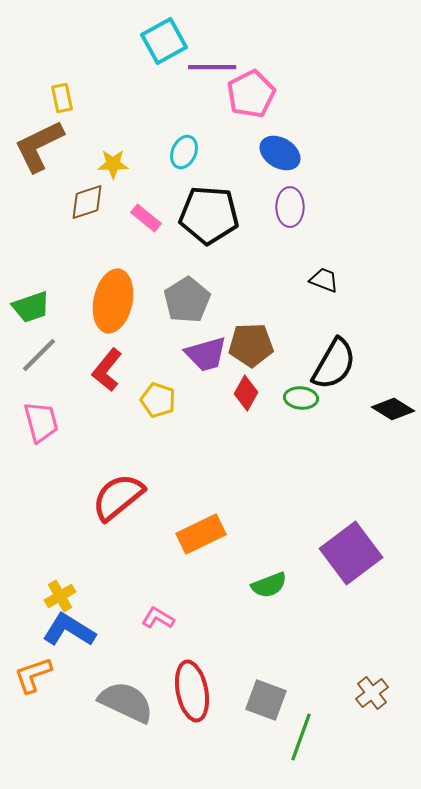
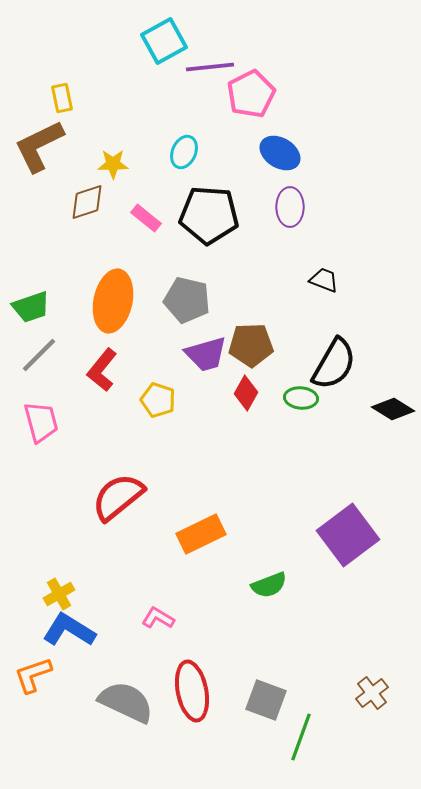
purple line: moved 2 px left; rotated 6 degrees counterclockwise
gray pentagon: rotated 27 degrees counterclockwise
red L-shape: moved 5 px left
purple square: moved 3 px left, 18 px up
yellow cross: moved 1 px left, 2 px up
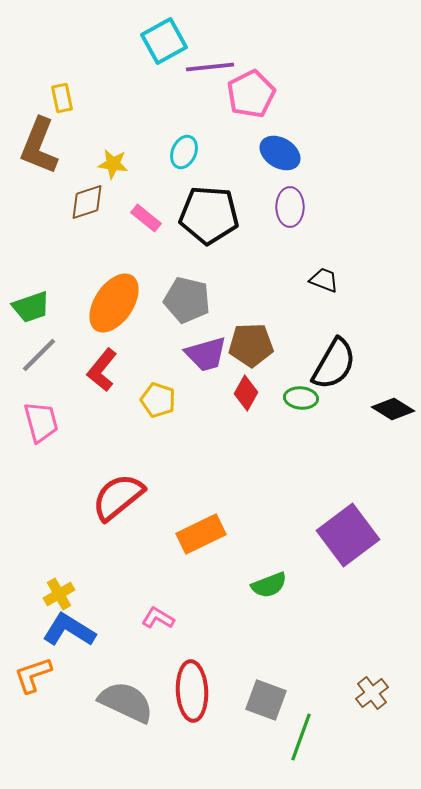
brown L-shape: rotated 42 degrees counterclockwise
yellow star: rotated 8 degrees clockwise
orange ellipse: moved 1 px right, 2 px down; rotated 22 degrees clockwise
red ellipse: rotated 8 degrees clockwise
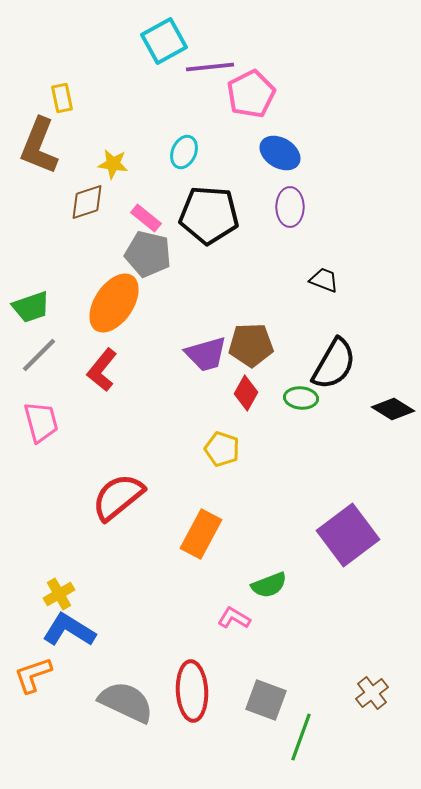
gray pentagon: moved 39 px left, 46 px up
yellow pentagon: moved 64 px right, 49 px down
orange rectangle: rotated 36 degrees counterclockwise
pink L-shape: moved 76 px right
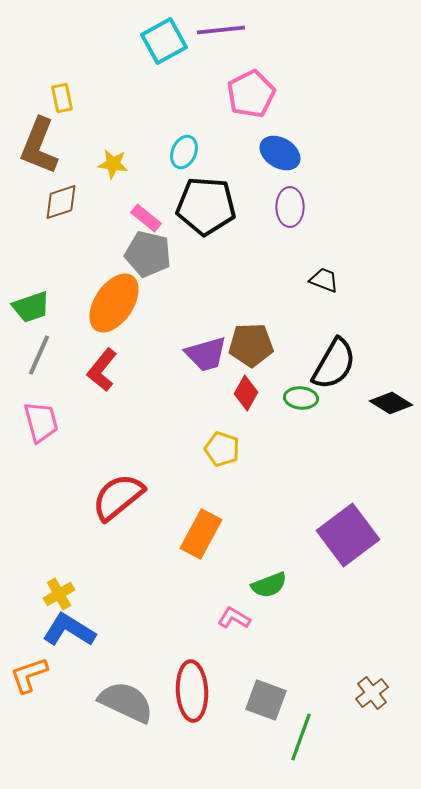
purple line: moved 11 px right, 37 px up
brown diamond: moved 26 px left
black pentagon: moved 3 px left, 9 px up
gray line: rotated 21 degrees counterclockwise
black diamond: moved 2 px left, 6 px up
orange L-shape: moved 4 px left
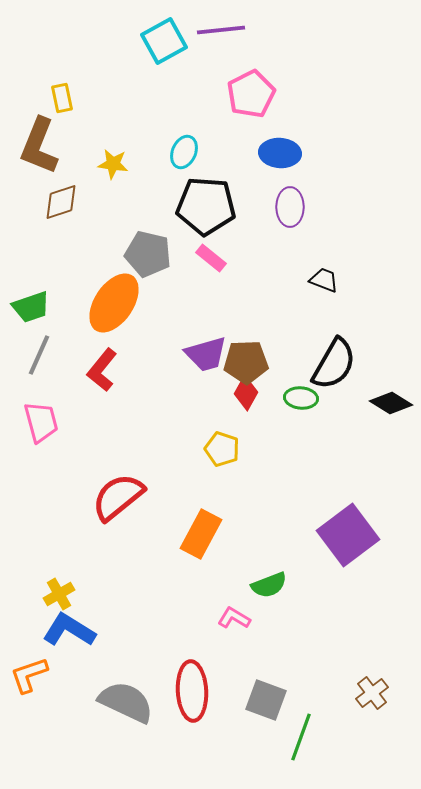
blue ellipse: rotated 27 degrees counterclockwise
pink rectangle: moved 65 px right, 40 px down
brown pentagon: moved 5 px left, 17 px down
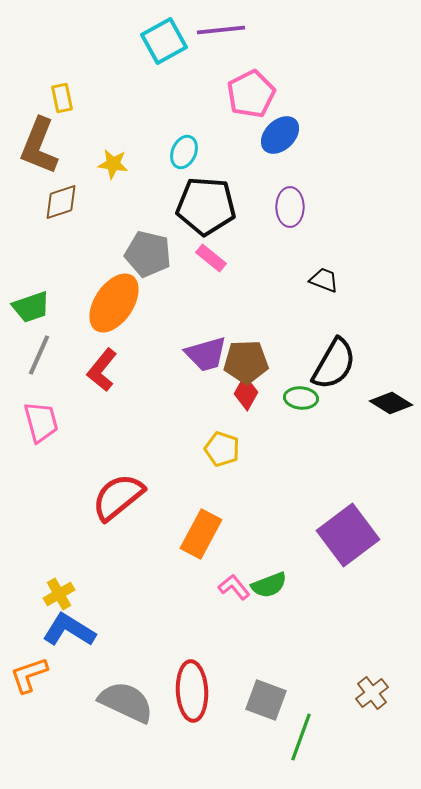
blue ellipse: moved 18 px up; rotated 48 degrees counterclockwise
pink L-shape: moved 31 px up; rotated 20 degrees clockwise
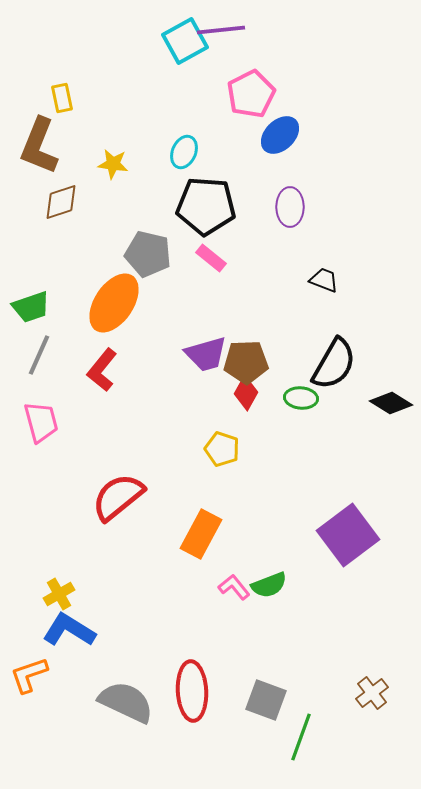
cyan square: moved 21 px right
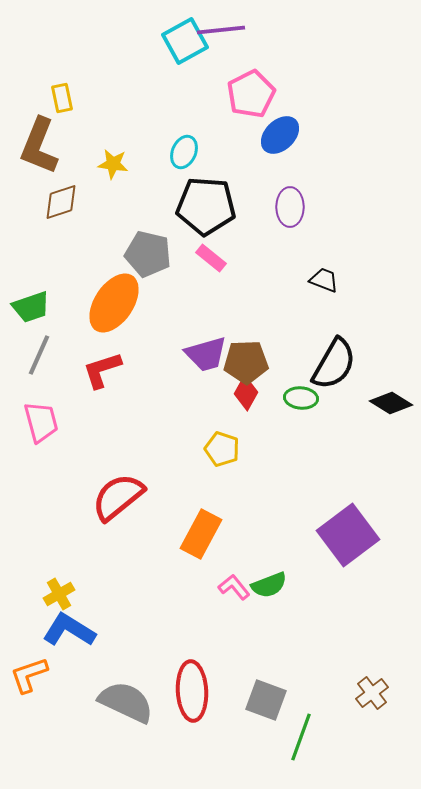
red L-shape: rotated 33 degrees clockwise
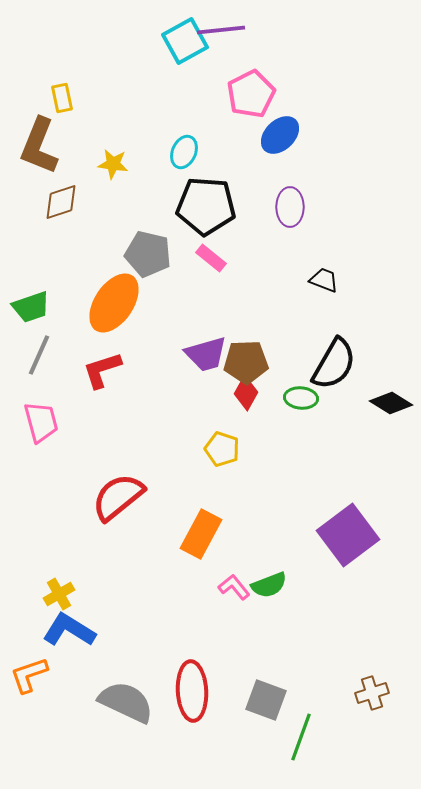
brown cross: rotated 20 degrees clockwise
